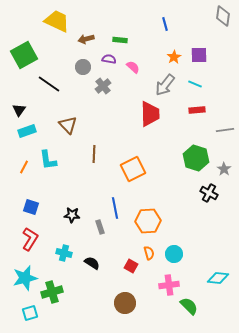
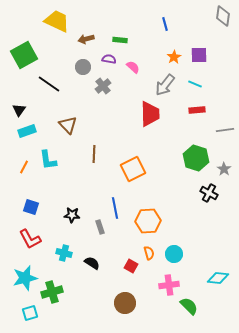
red L-shape at (30, 239): rotated 120 degrees clockwise
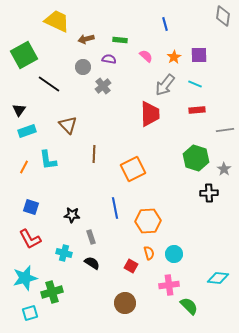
pink semicircle at (133, 67): moved 13 px right, 11 px up
black cross at (209, 193): rotated 30 degrees counterclockwise
gray rectangle at (100, 227): moved 9 px left, 10 px down
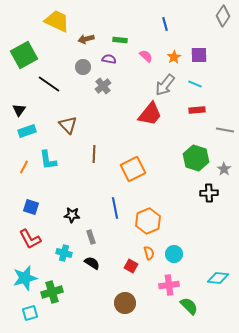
gray diamond at (223, 16): rotated 25 degrees clockwise
red trapezoid at (150, 114): rotated 40 degrees clockwise
gray line at (225, 130): rotated 18 degrees clockwise
orange hexagon at (148, 221): rotated 20 degrees counterclockwise
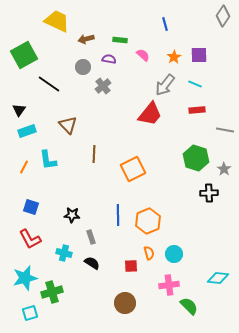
pink semicircle at (146, 56): moved 3 px left, 1 px up
blue line at (115, 208): moved 3 px right, 7 px down; rotated 10 degrees clockwise
red square at (131, 266): rotated 32 degrees counterclockwise
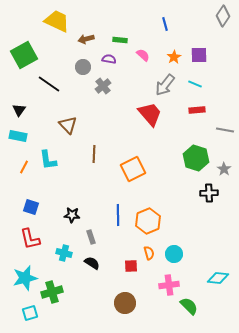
red trapezoid at (150, 114): rotated 80 degrees counterclockwise
cyan rectangle at (27, 131): moved 9 px left, 5 px down; rotated 30 degrees clockwise
red L-shape at (30, 239): rotated 15 degrees clockwise
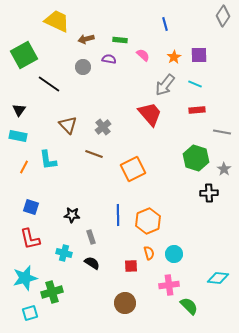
gray cross at (103, 86): moved 41 px down
gray line at (225, 130): moved 3 px left, 2 px down
brown line at (94, 154): rotated 72 degrees counterclockwise
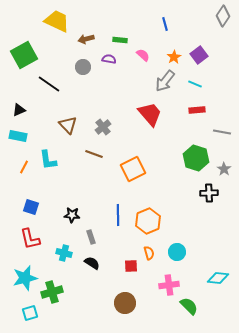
purple square at (199, 55): rotated 36 degrees counterclockwise
gray arrow at (165, 85): moved 4 px up
black triangle at (19, 110): rotated 32 degrees clockwise
cyan circle at (174, 254): moved 3 px right, 2 px up
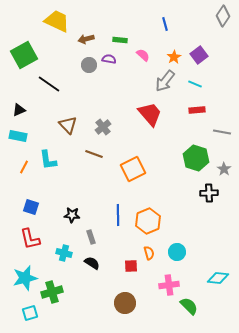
gray circle at (83, 67): moved 6 px right, 2 px up
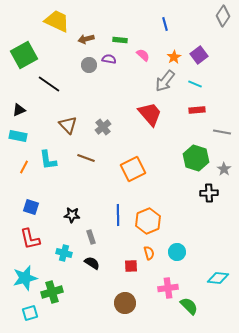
brown line at (94, 154): moved 8 px left, 4 px down
pink cross at (169, 285): moved 1 px left, 3 px down
